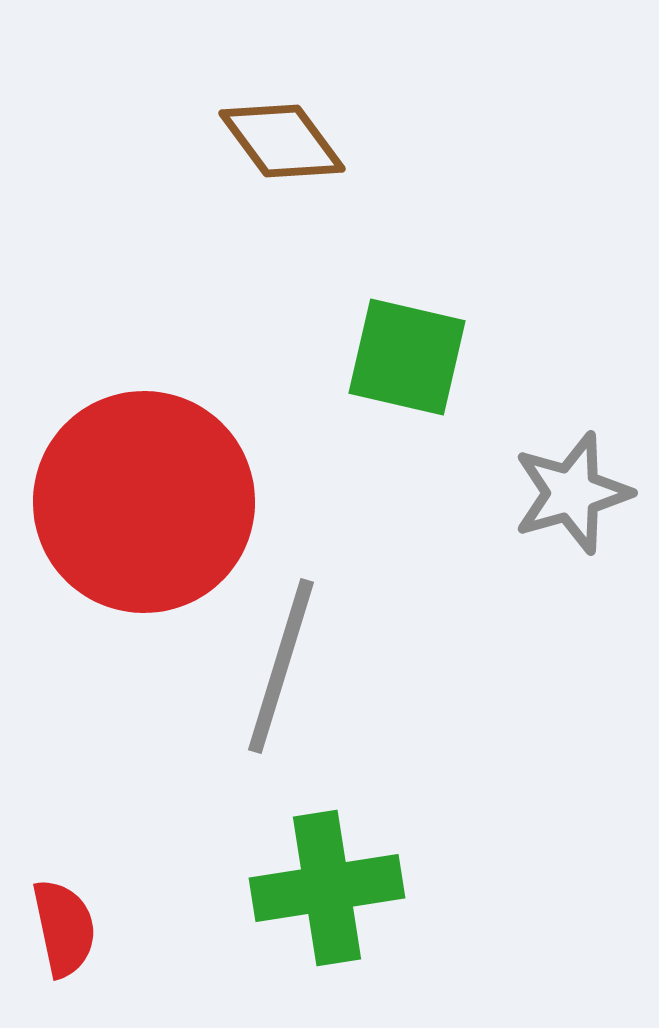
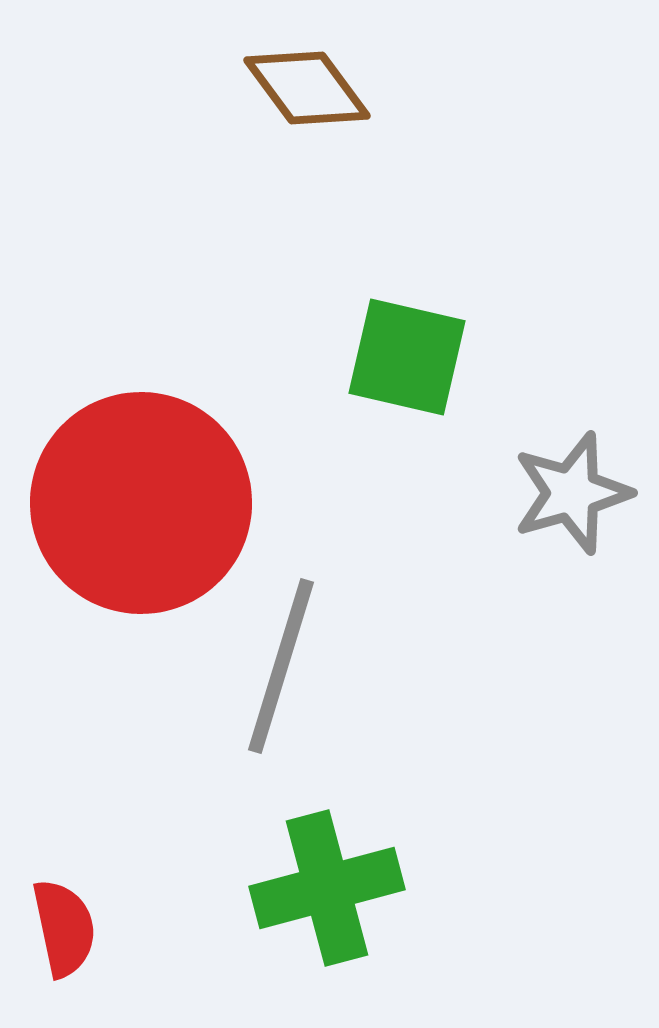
brown diamond: moved 25 px right, 53 px up
red circle: moved 3 px left, 1 px down
green cross: rotated 6 degrees counterclockwise
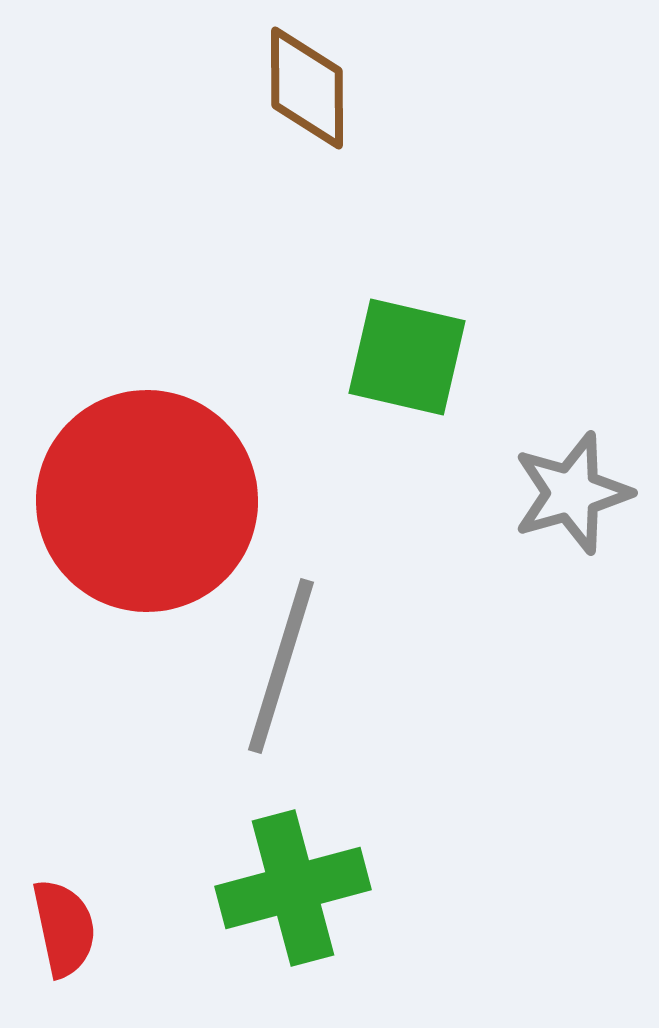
brown diamond: rotated 36 degrees clockwise
red circle: moved 6 px right, 2 px up
green cross: moved 34 px left
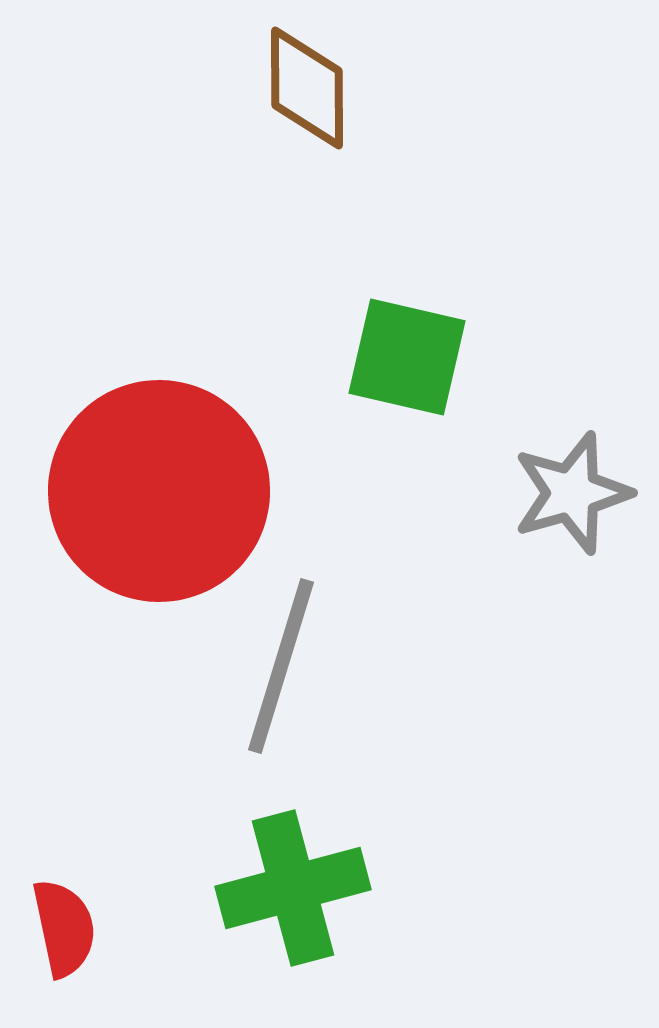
red circle: moved 12 px right, 10 px up
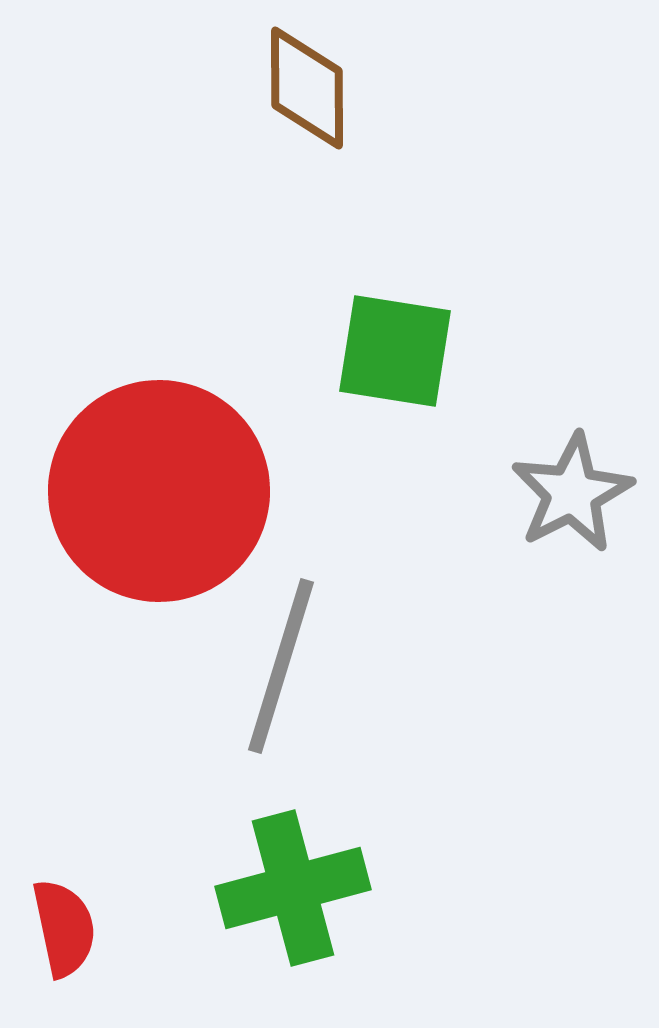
green square: moved 12 px left, 6 px up; rotated 4 degrees counterclockwise
gray star: rotated 11 degrees counterclockwise
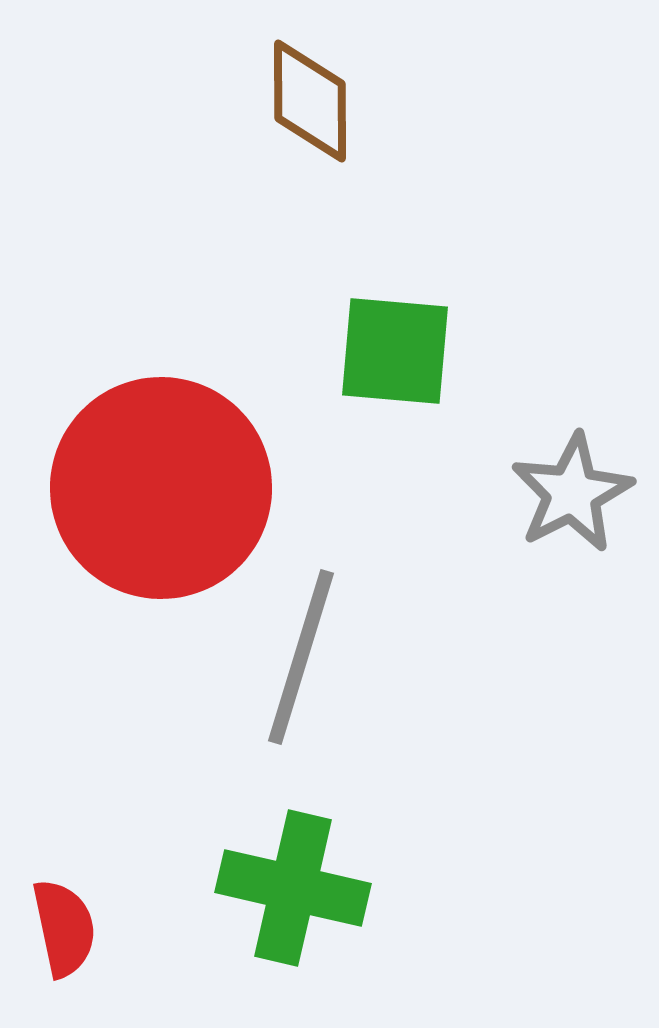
brown diamond: moved 3 px right, 13 px down
green square: rotated 4 degrees counterclockwise
red circle: moved 2 px right, 3 px up
gray line: moved 20 px right, 9 px up
green cross: rotated 28 degrees clockwise
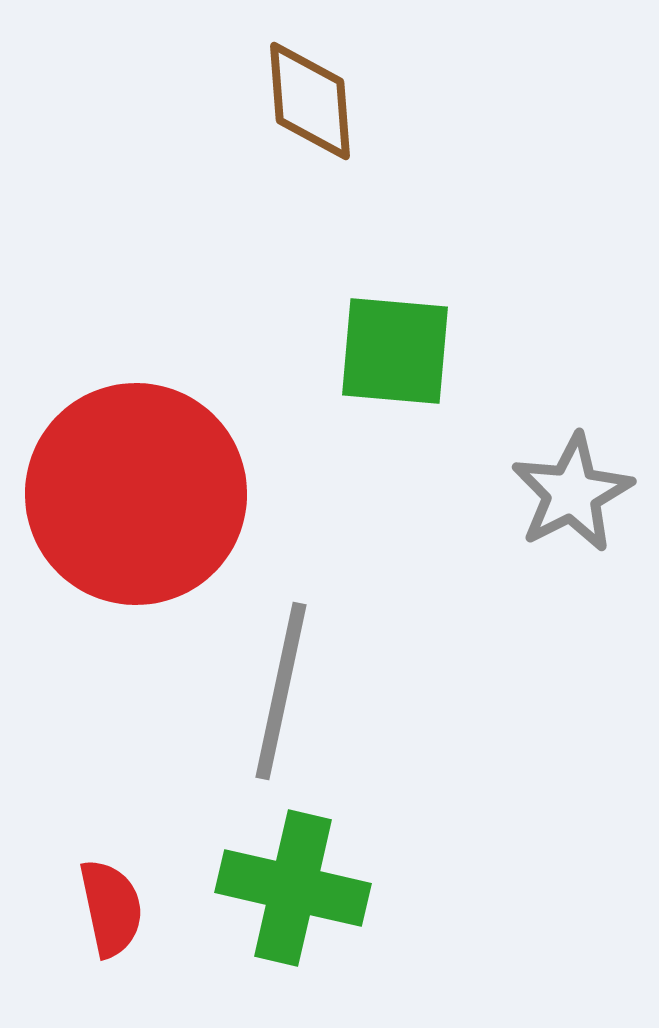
brown diamond: rotated 4 degrees counterclockwise
red circle: moved 25 px left, 6 px down
gray line: moved 20 px left, 34 px down; rotated 5 degrees counterclockwise
red semicircle: moved 47 px right, 20 px up
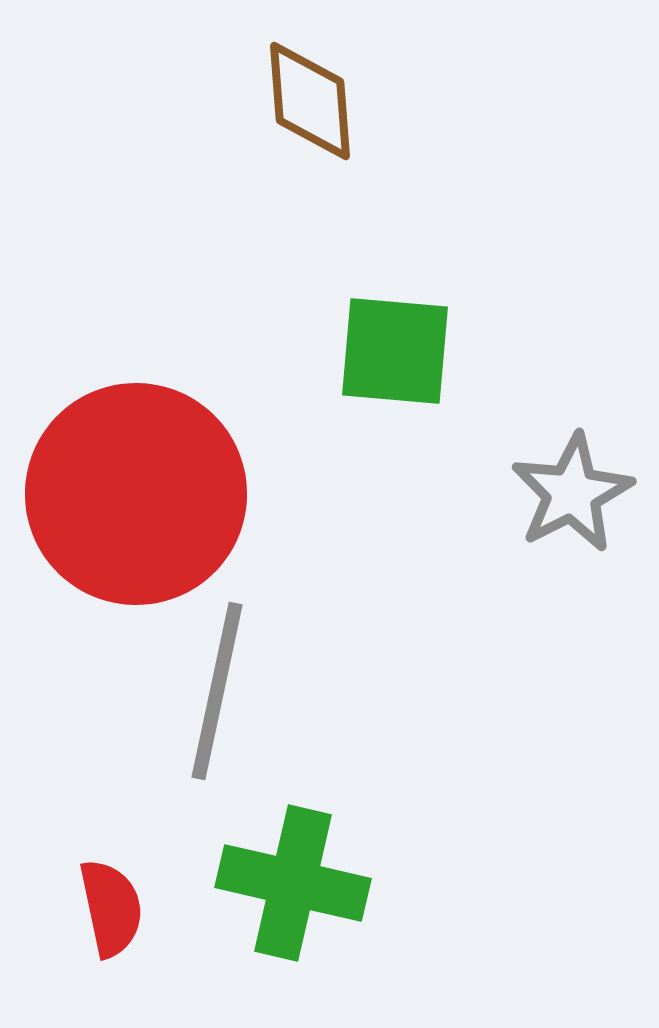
gray line: moved 64 px left
green cross: moved 5 px up
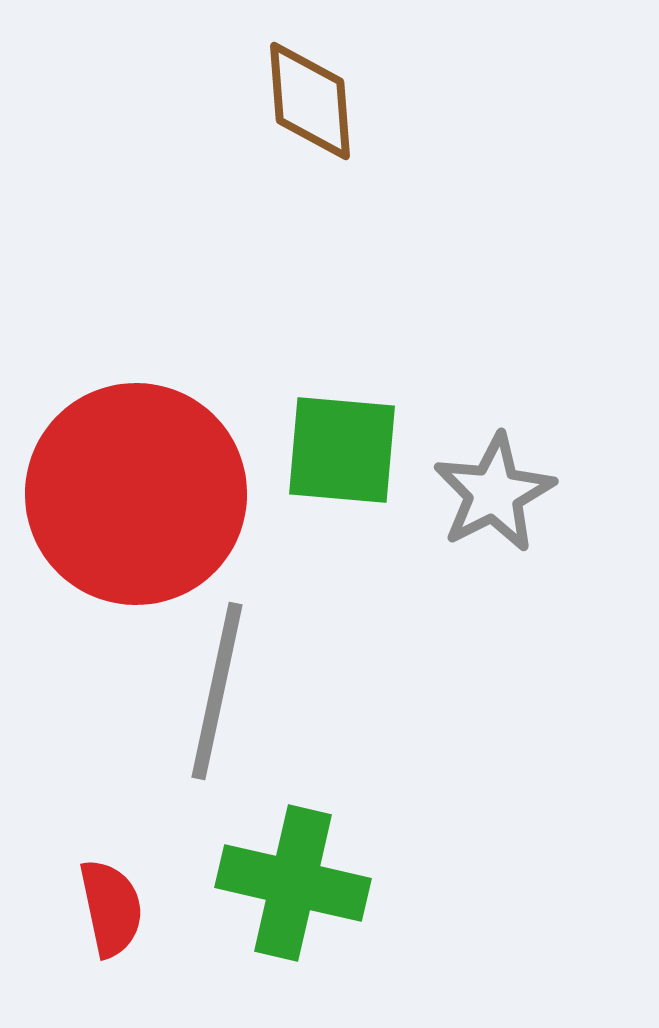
green square: moved 53 px left, 99 px down
gray star: moved 78 px left
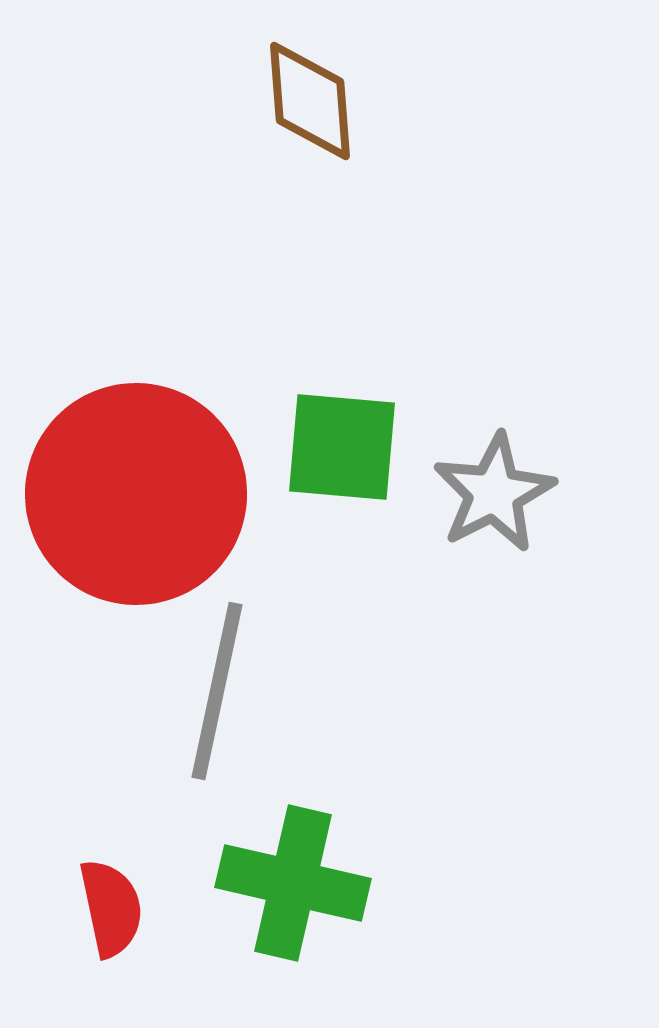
green square: moved 3 px up
